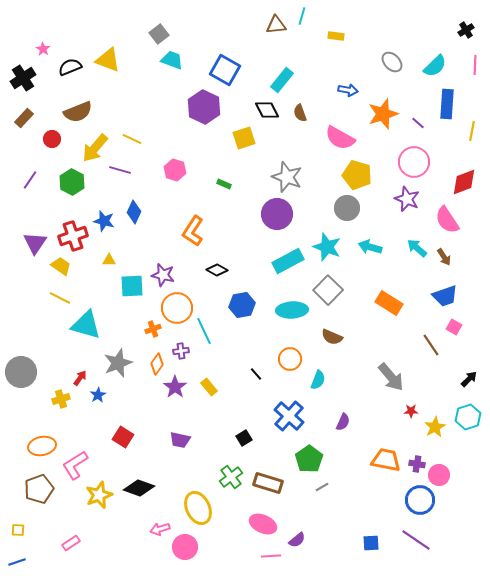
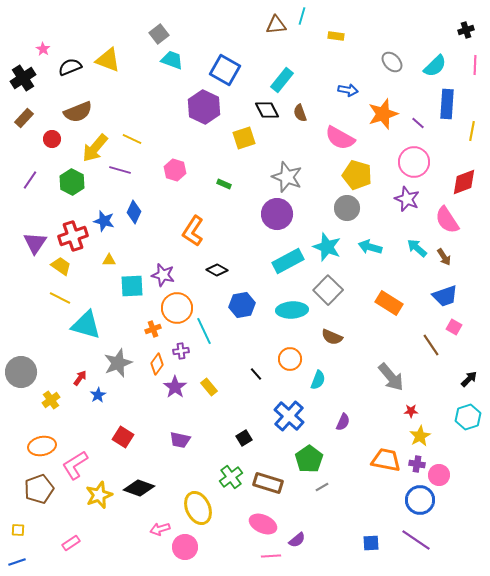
black cross at (466, 30): rotated 14 degrees clockwise
yellow cross at (61, 399): moved 10 px left, 1 px down; rotated 18 degrees counterclockwise
yellow star at (435, 427): moved 15 px left, 9 px down
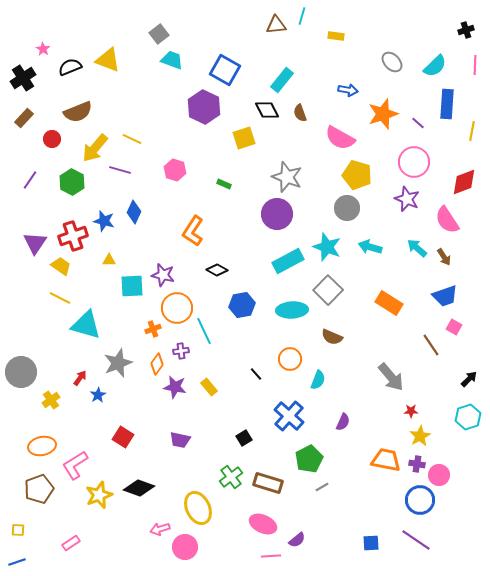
purple star at (175, 387): rotated 25 degrees counterclockwise
green pentagon at (309, 459): rotated 8 degrees clockwise
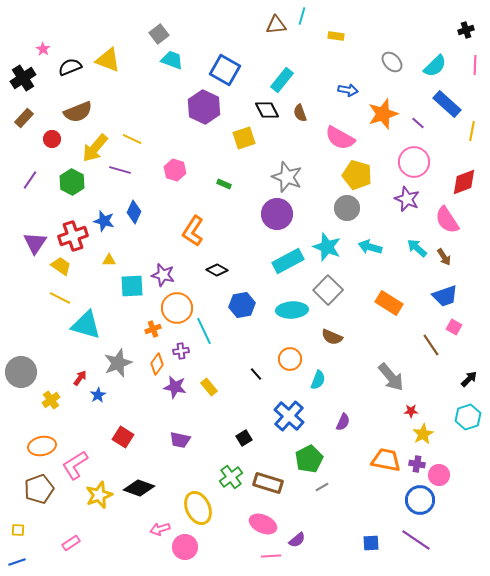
blue rectangle at (447, 104): rotated 52 degrees counterclockwise
yellow star at (420, 436): moved 3 px right, 2 px up
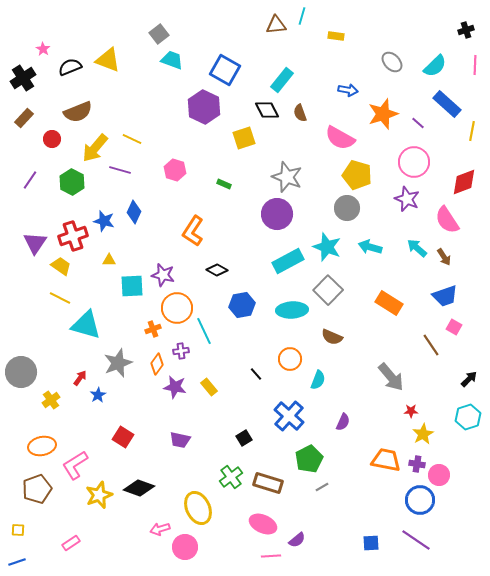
brown pentagon at (39, 489): moved 2 px left
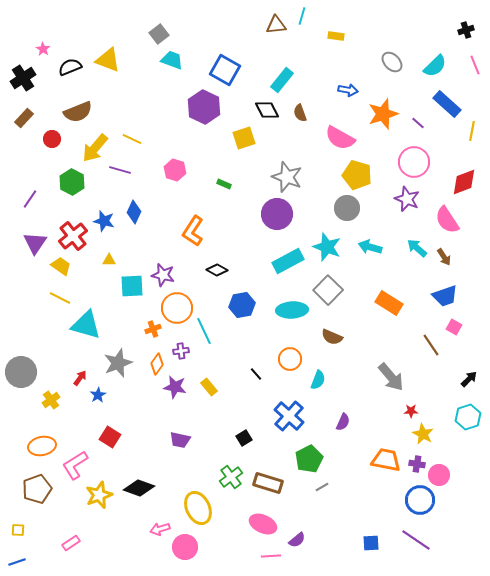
pink line at (475, 65): rotated 24 degrees counterclockwise
purple line at (30, 180): moved 19 px down
red cross at (73, 236): rotated 20 degrees counterclockwise
yellow star at (423, 434): rotated 15 degrees counterclockwise
red square at (123, 437): moved 13 px left
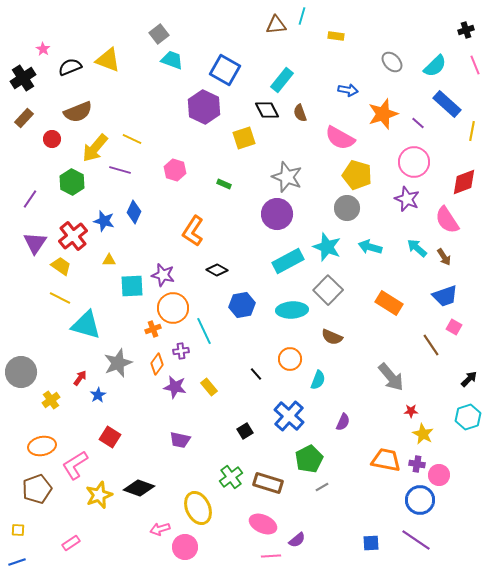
orange circle at (177, 308): moved 4 px left
black square at (244, 438): moved 1 px right, 7 px up
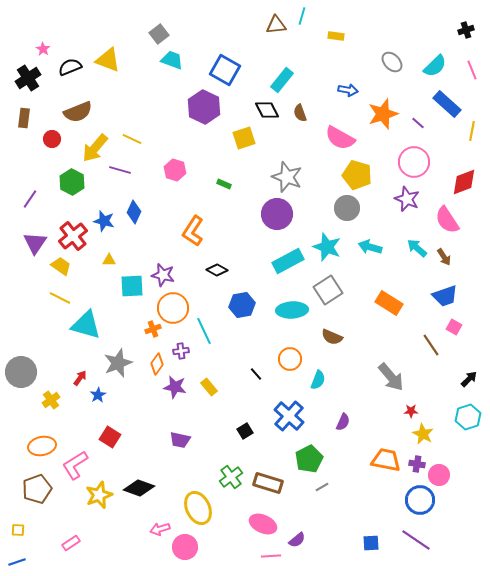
pink line at (475, 65): moved 3 px left, 5 px down
black cross at (23, 78): moved 5 px right
brown rectangle at (24, 118): rotated 36 degrees counterclockwise
gray square at (328, 290): rotated 12 degrees clockwise
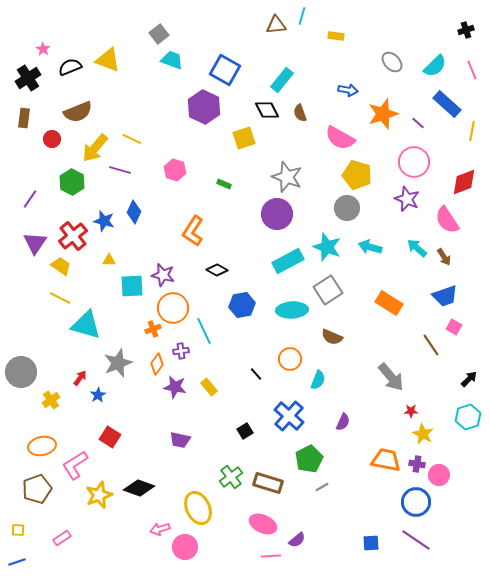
blue circle at (420, 500): moved 4 px left, 2 px down
pink rectangle at (71, 543): moved 9 px left, 5 px up
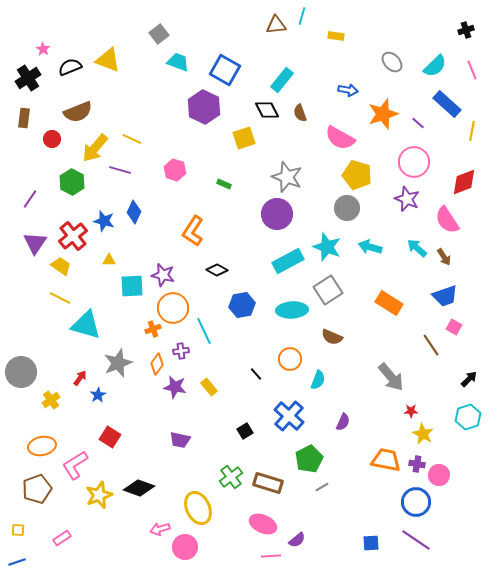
cyan trapezoid at (172, 60): moved 6 px right, 2 px down
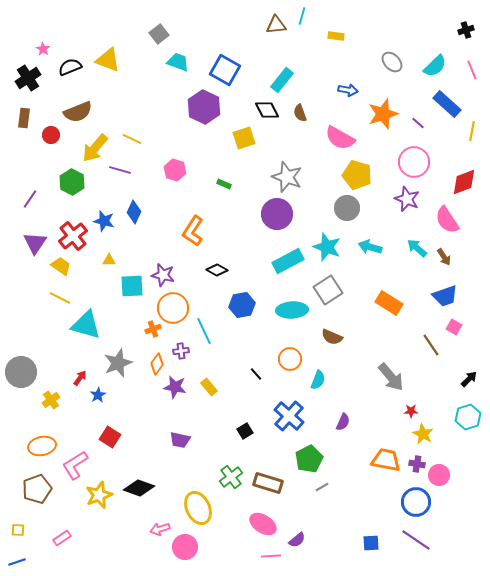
red circle at (52, 139): moved 1 px left, 4 px up
pink ellipse at (263, 524): rotated 8 degrees clockwise
